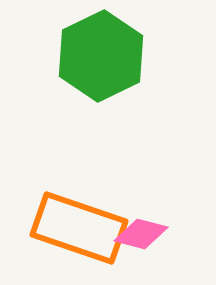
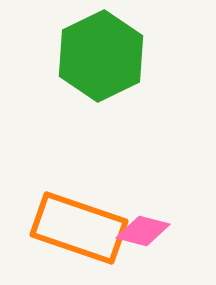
pink diamond: moved 2 px right, 3 px up
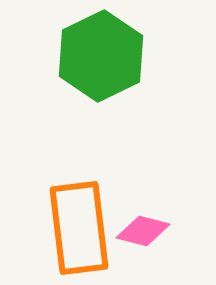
orange rectangle: rotated 64 degrees clockwise
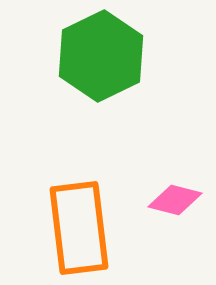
pink diamond: moved 32 px right, 31 px up
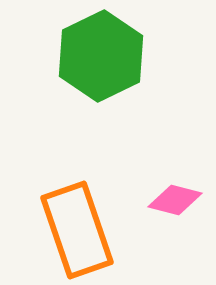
orange rectangle: moved 2 px left, 2 px down; rotated 12 degrees counterclockwise
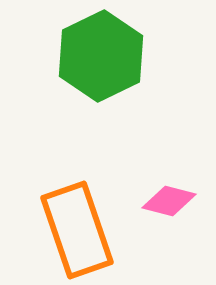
pink diamond: moved 6 px left, 1 px down
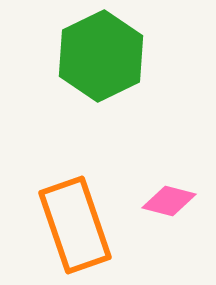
orange rectangle: moved 2 px left, 5 px up
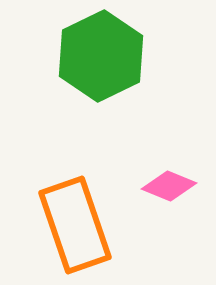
pink diamond: moved 15 px up; rotated 8 degrees clockwise
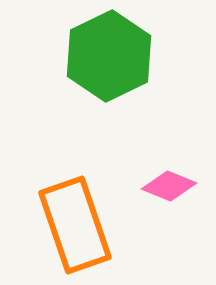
green hexagon: moved 8 px right
